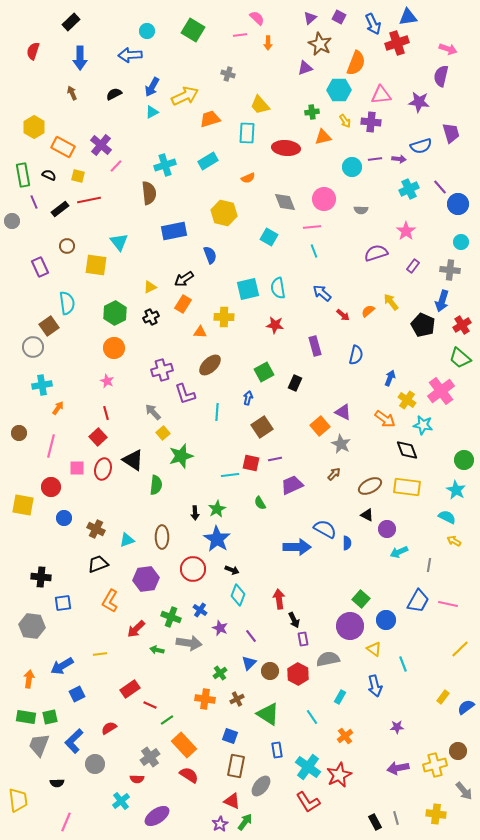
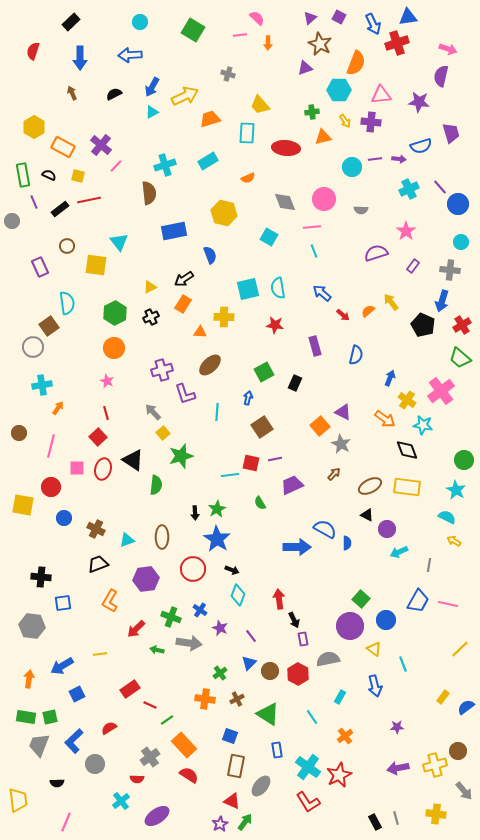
cyan circle at (147, 31): moved 7 px left, 9 px up
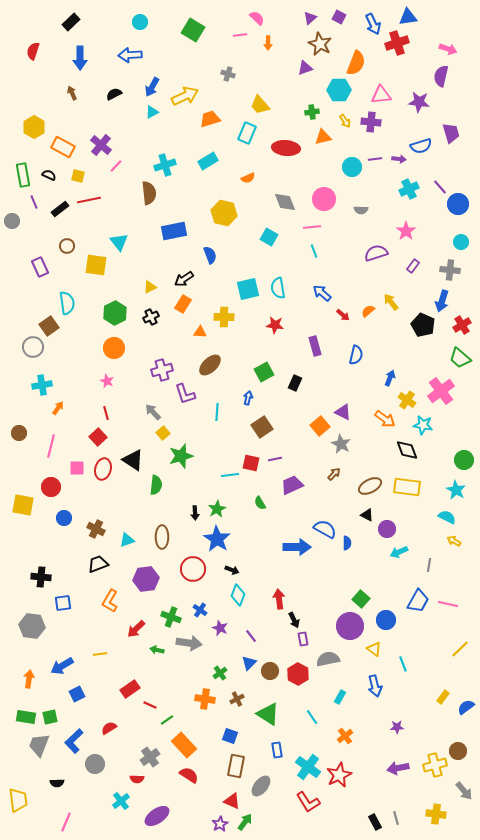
cyan rectangle at (247, 133): rotated 20 degrees clockwise
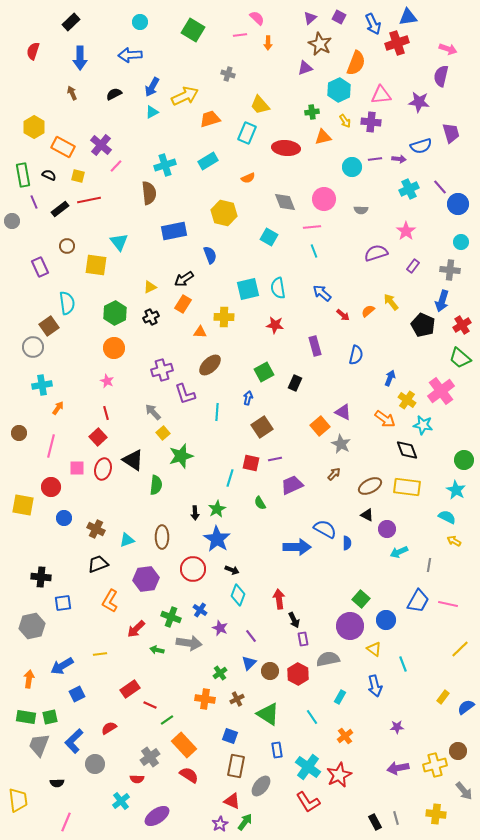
cyan hexagon at (339, 90): rotated 25 degrees counterclockwise
cyan line at (230, 475): moved 3 px down; rotated 66 degrees counterclockwise
gray hexagon at (32, 626): rotated 20 degrees counterclockwise
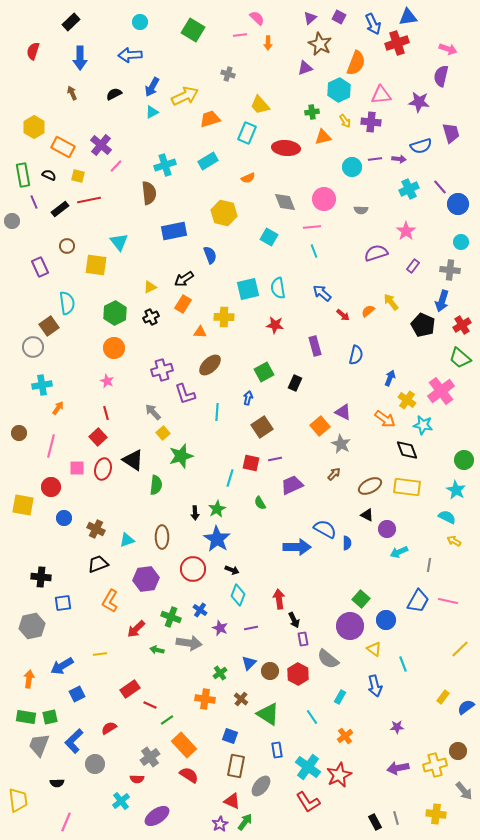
pink line at (448, 604): moved 3 px up
purple line at (251, 636): moved 8 px up; rotated 64 degrees counterclockwise
gray semicircle at (328, 659): rotated 130 degrees counterclockwise
brown cross at (237, 699): moved 4 px right; rotated 24 degrees counterclockwise
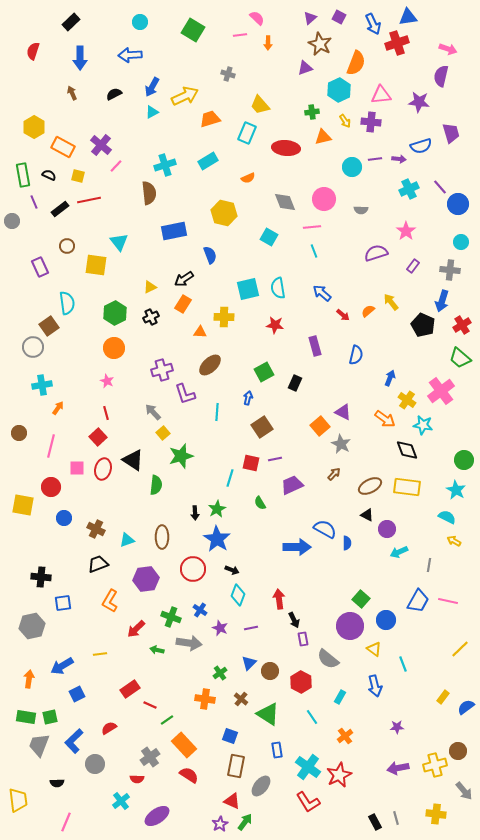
red hexagon at (298, 674): moved 3 px right, 8 px down
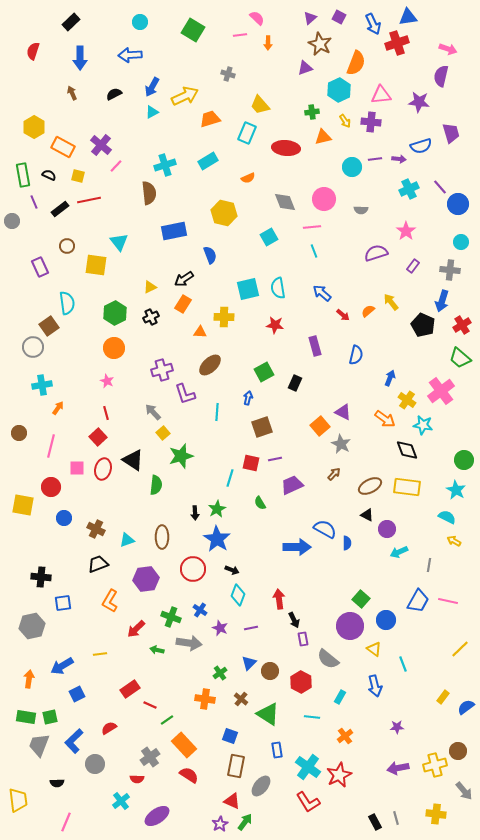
cyan square at (269, 237): rotated 30 degrees clockwise
brown square at (262, 427): rotated 15 degrees clockwise
cyan line at (312, 717): rotated 49 degrees counterclockwise
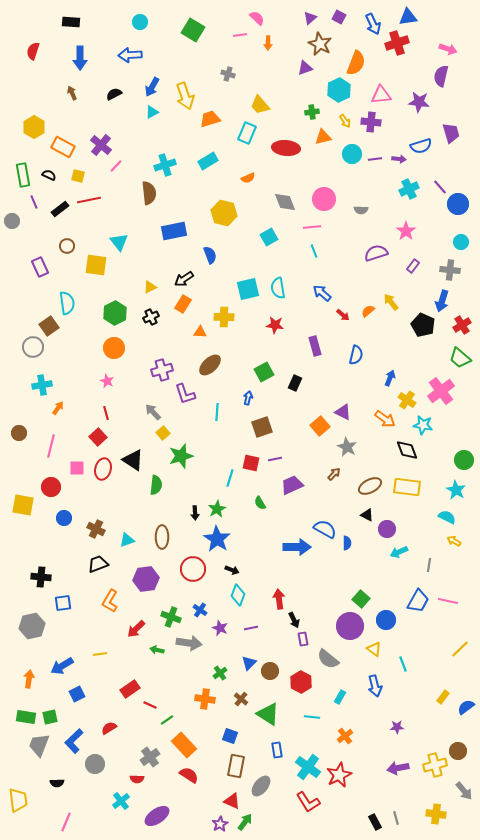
black rectangle at (71, 22): rotated 48 degrees clockwise
yellow arrow at (185, 96): rotated 96 degrees clockwise
cyan circle at (352, 167): moved 13 px up
gray star at (341, 444): moved 6 px right, 3 px down
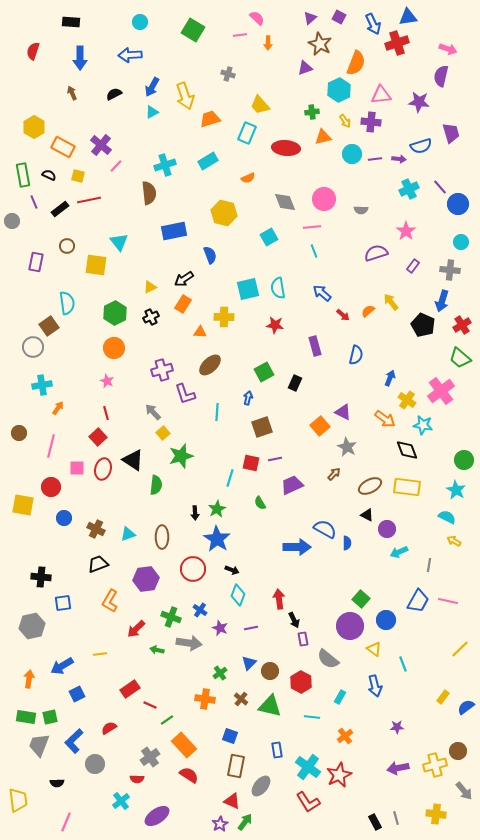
purple rectangle at (40, 267): moved 4 px left, 5 px up; rotated 36 degrees clockwise
cyan triangle at (127, 540): moved 1 px right, 6 px up
green triangle at (268, 714): moved 2 px right, 8 px up; rotated 20 degrees counterclockwise
